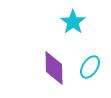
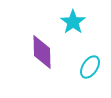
purple diamond: moved 12 px left, 16 px up
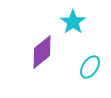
purple diamond: rotated 52 degrees clockwise
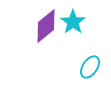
purple diamond: moved 4 px right, 26 px up
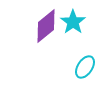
cyan ellipse: moved 5 px left
